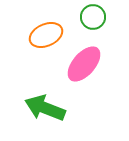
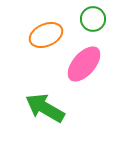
green circle: moved 2 px down
green arrow: rotated 9 degrees clockwise
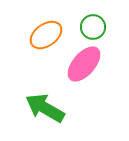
green circle: moved 8 px down
orange ellipse: rotated 12 degrees counterclockwise
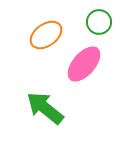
green circle: moved 6 px right, 5 px up
green arrow: rotated 9 degrees clockwise
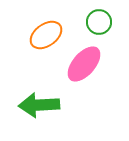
green arrow: moved 6 px left, 3 px up; rotated 42 degrees counterclockwise
